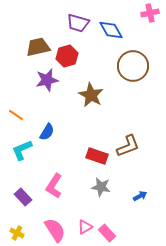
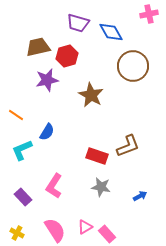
pink cross: moved 1 px left, 1 px down
blue diamond: moved 2 px down
pink rectangle: moved 1 px down
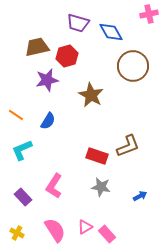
brown trapezoid: moved 1 px left
blue semicircle: moved 1 px right, 11 px up
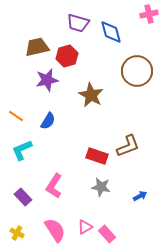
blue diamond: rotated 15 degrees clockwise
brown circle: moved 4 px right, 5 px down
orange line: moved 1 px down
